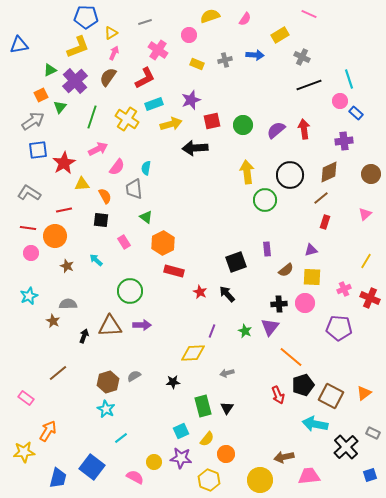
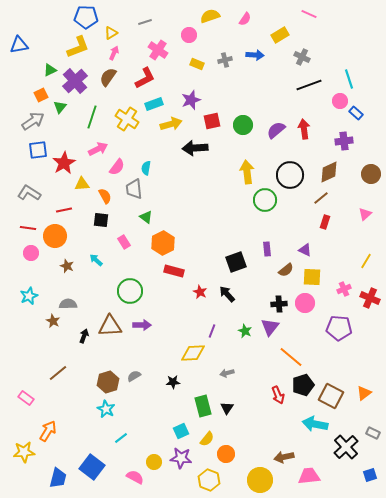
purple triangle at (311, 250): moved 6 px left; rotated 40 degrees clockwise
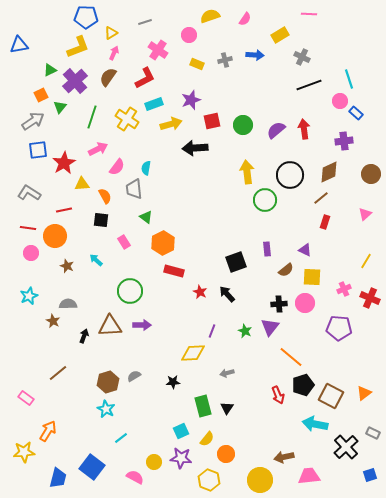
pink line at (309, 14): rotated 21 degrees counterclockwise
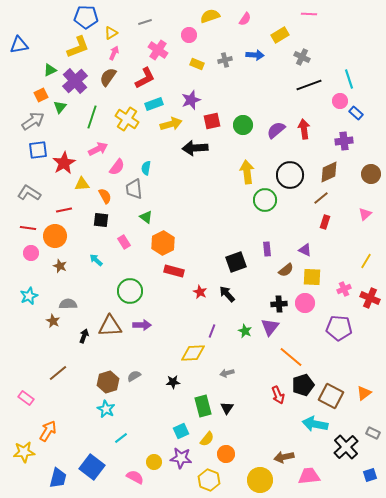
brown star at (67, 266): moved 7 px left
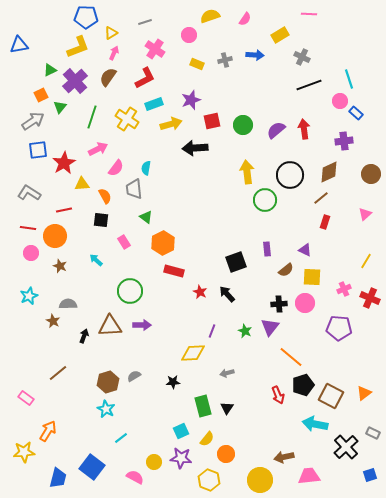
pink cross at (158, 50): moved 3 px left, 1 px up
pink semicircle at (117, 167): moved 1 px left, 1 px down
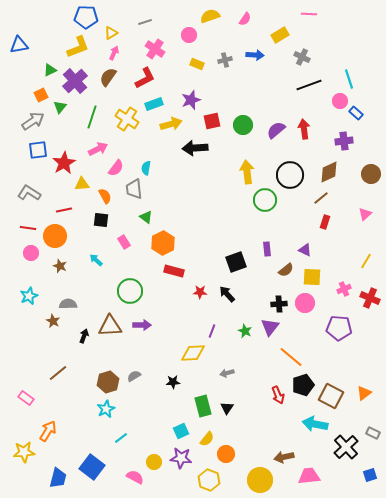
red star at (200, 292): rotated 24 degrees counterclockwise
cyan star at (106, 409): rotated 18 degrees clockwise
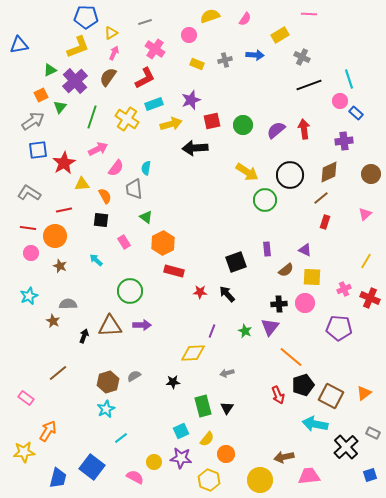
yellow arrow at (247, 172): rotated 130 degrees clockwise
